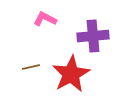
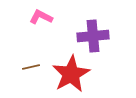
pink L-shape: moved 4 px left, 2 px up
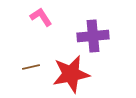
pink L-shape: rotated 30 degrees clockwise
red star: rotated 18 degrees clockwise
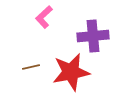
pink L-shape: moved 3 px right; rotated 100 degrees counterclockwise
red star: moved 2 px up
